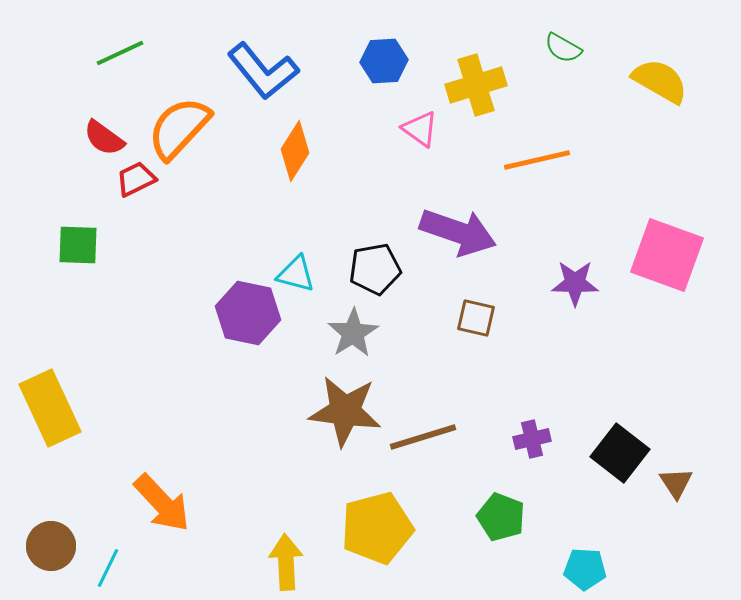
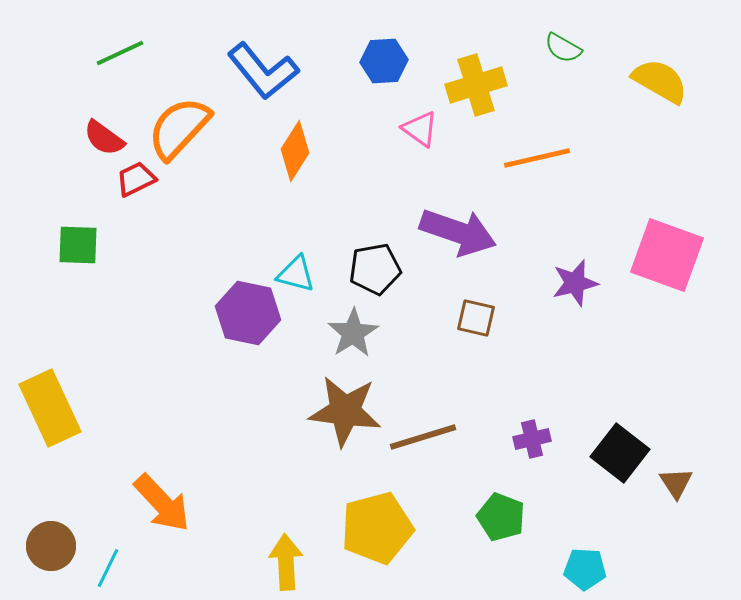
orange line: moved 2 px up
purple star: rotated 15 degrees counterclockwise
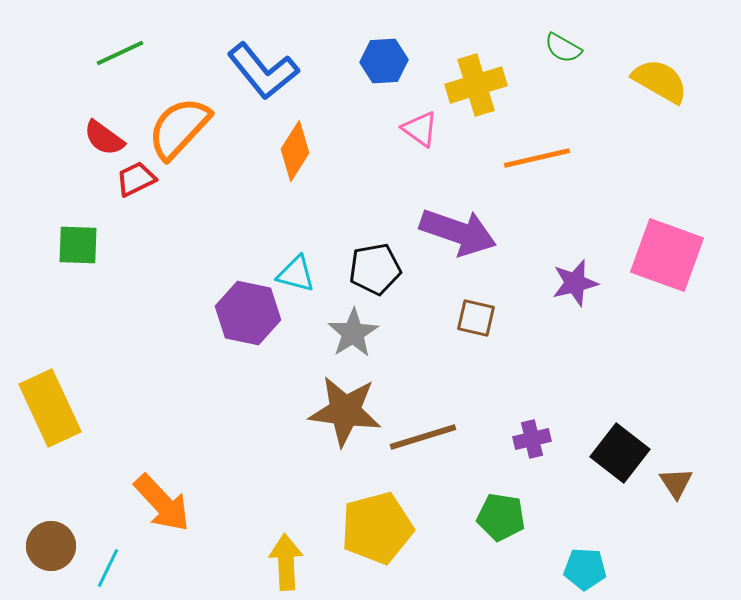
green pentagon: rotated 12 degrees counterclockwise
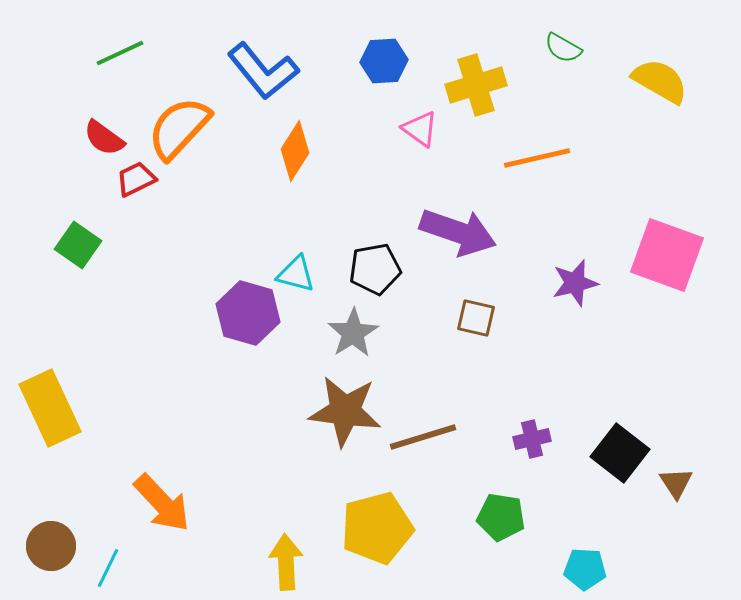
green square: rotated 33 degrees clockwise
purple hexagon: rotated 4 degrees clockwise
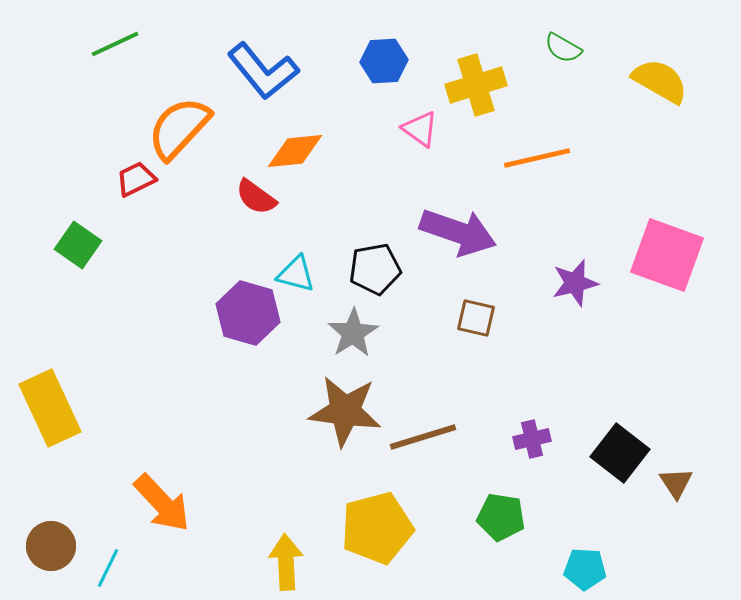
green line: moved 5 px left, 9 px up
red semicircle: moved 152 px right, 59 px down
orange diamond: rotated 52 degrees clockwise
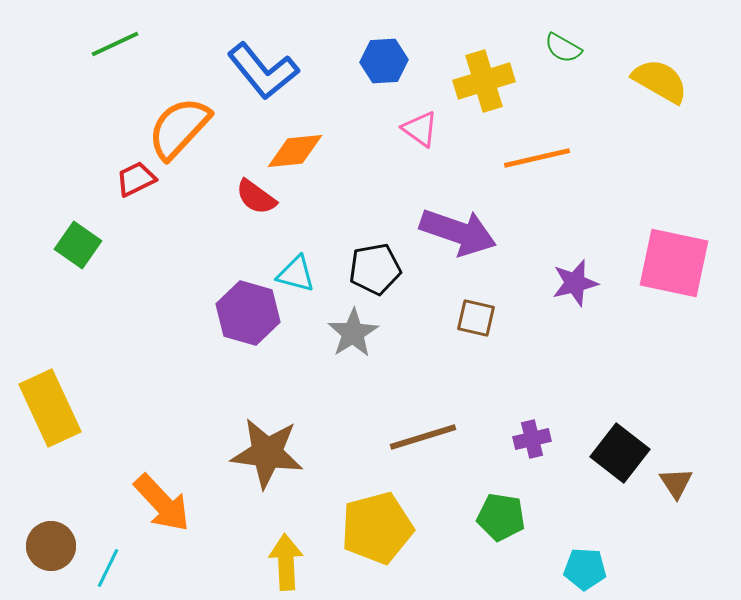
yellow cross: moved 8 px right, 4 px up
pink square: moved 7 px right, 8 px down; rotated 8 degrees counterclockwise
brown star: moved 78 px left, 42 px down
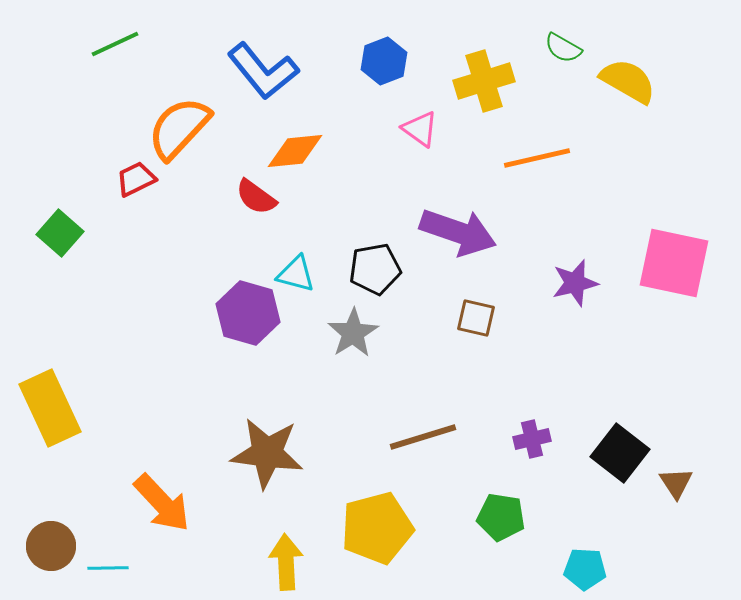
blue hexagon: rotated 18 degrees counterclockwise
yellow semicircle: moved 32 px left
green square: moved 18 px left, 12 px up; rotated 6 degrees clockwise
cyan line: rotated 63 degrees clockwise
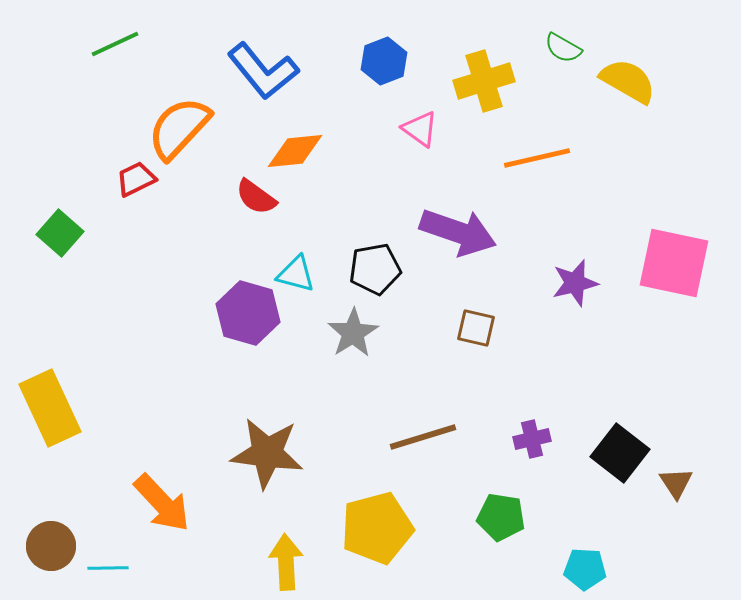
brown square: moved 10 px down
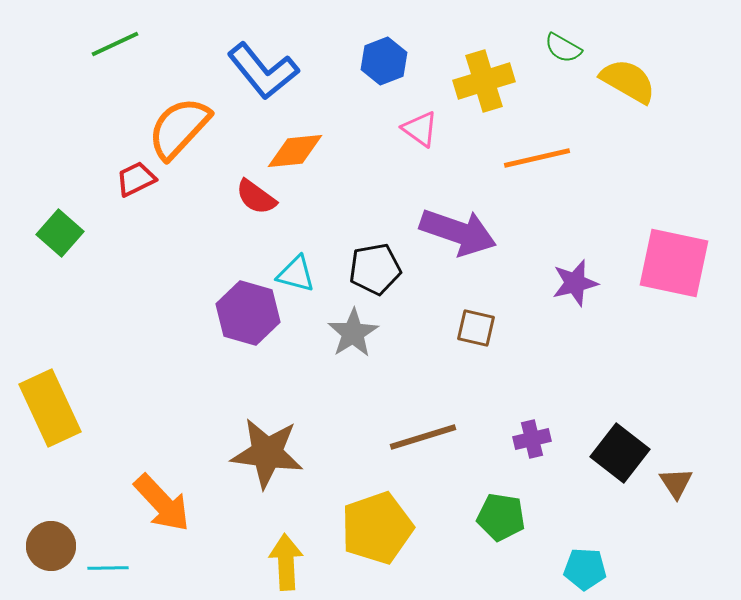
yellow pentagon: rotated 4 degrees counterclockwise
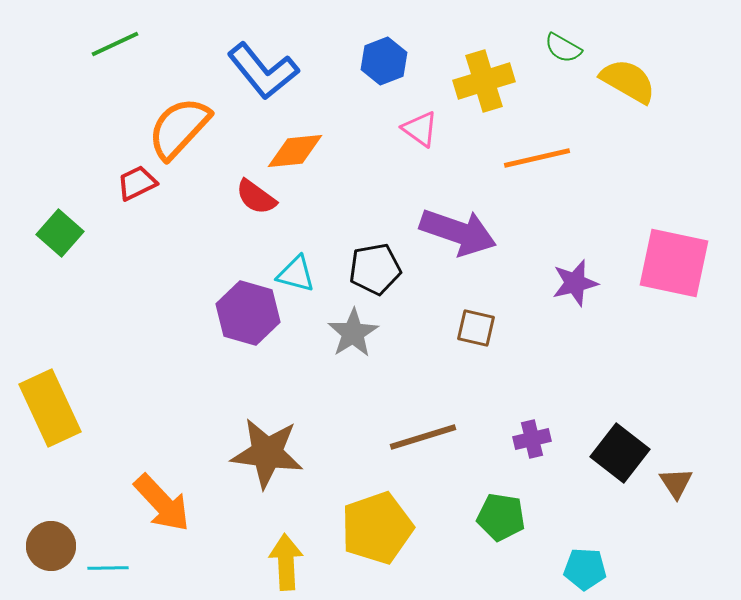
red trapezoid: moved 1 px right, 4 px down
